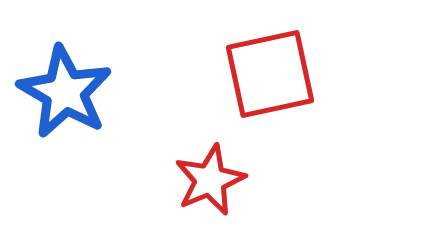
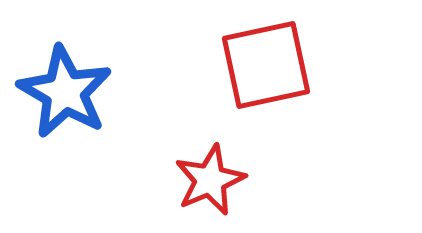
red square: moved 4 px left, 9 px up
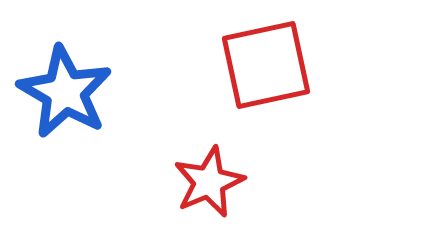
red star: moved 1 px left, 2 px down
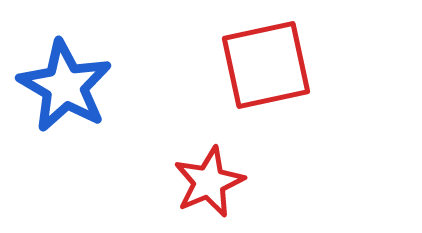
blue star: moved 6 px up
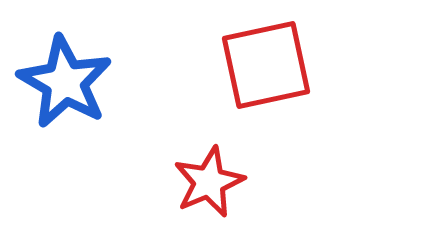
blue star: moved 4 px up
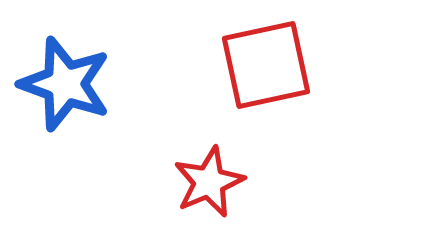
blue star: moved 2 px down; rotated 10 degrees counterclockwise
